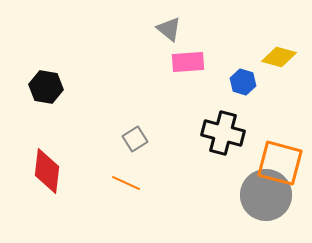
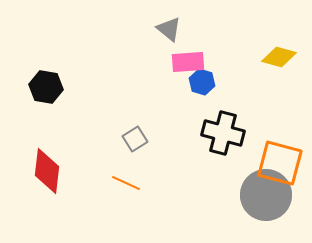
blue hexagon: moved 41 px left
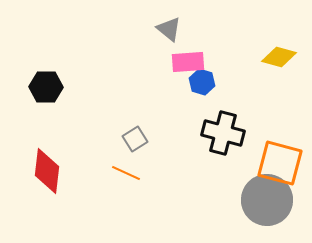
black hexagon: rotated 8 degrees counterclockwise
orange line: moved 10 px up
gray circle: moved 1 px right, 5 px down
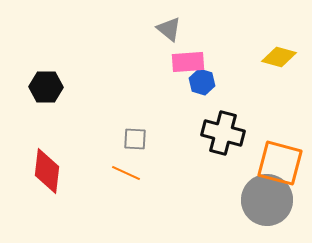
gray square: rotated 35 degrees clockwise
